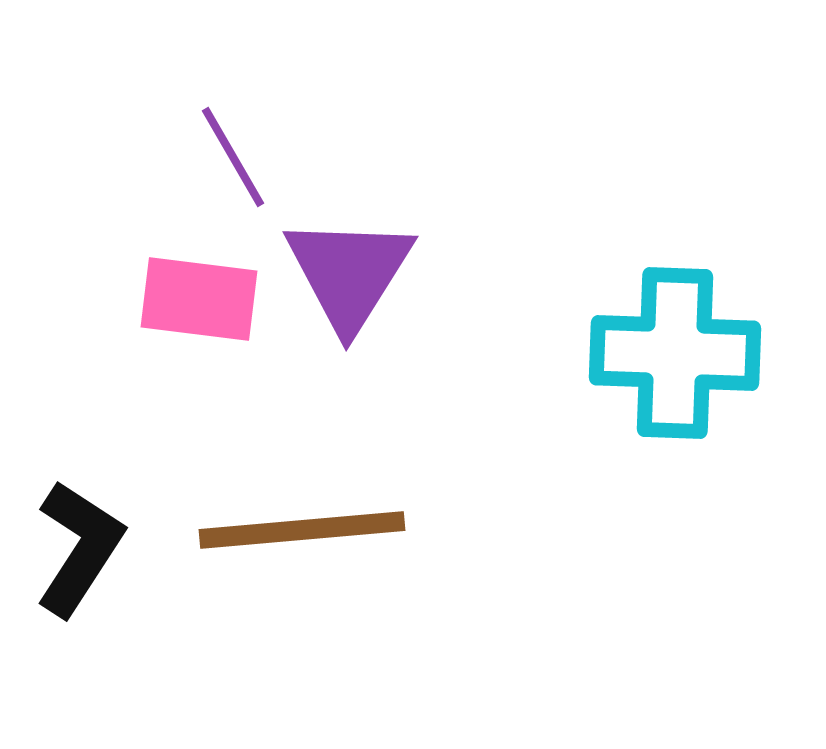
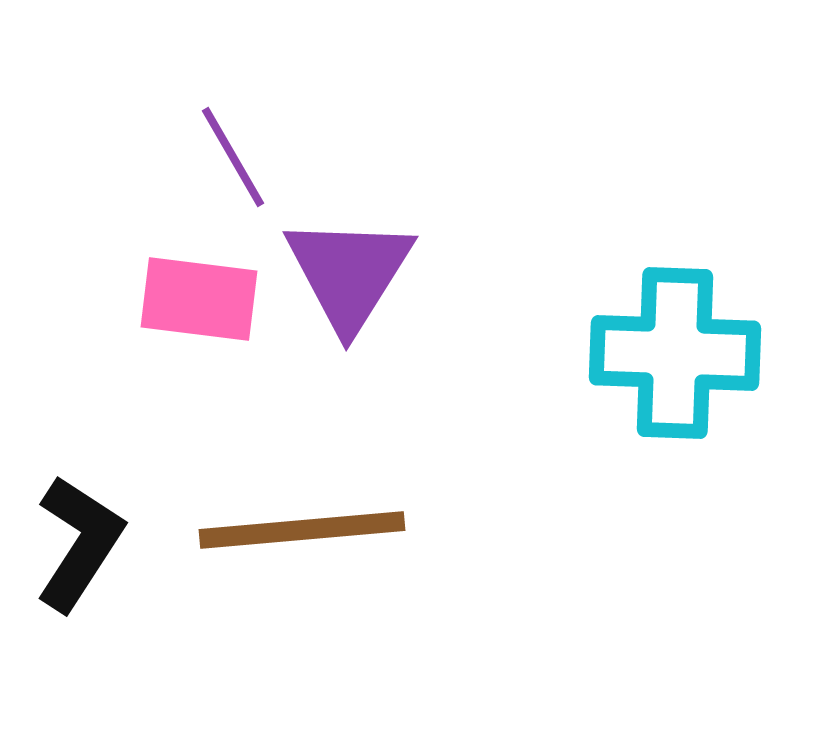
black L-shape: moved 5 px up
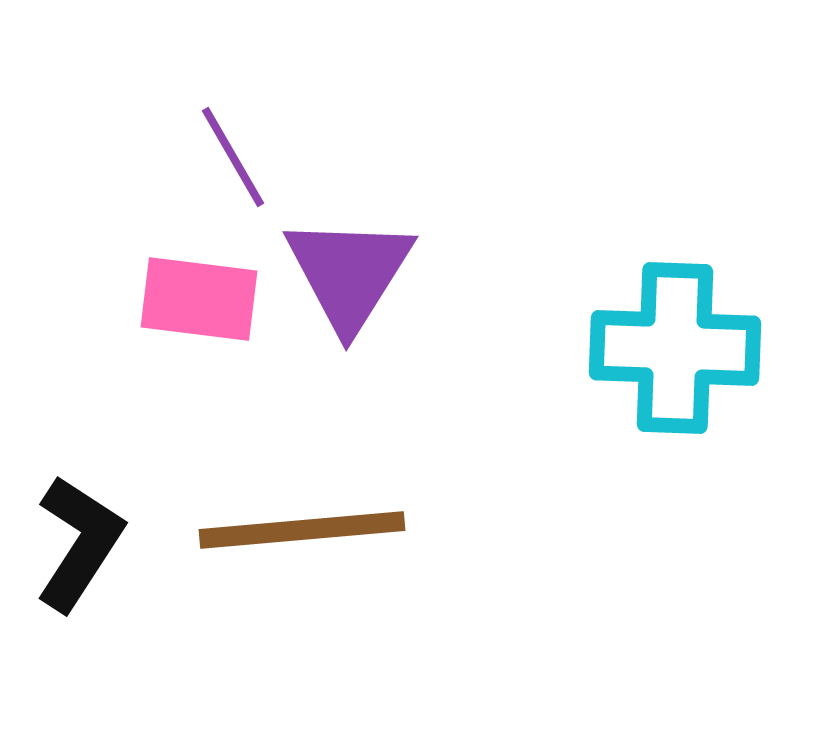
cyan cross: moved 5 px up
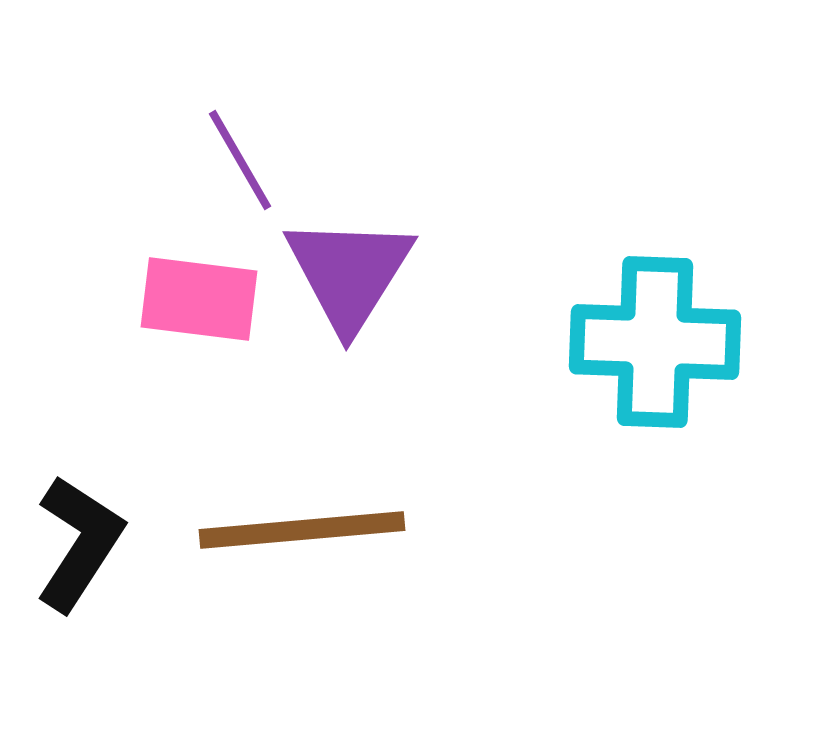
purple line: moved 7 px right, 3 px down
cyan cross: moved 20 px left, 6 px up
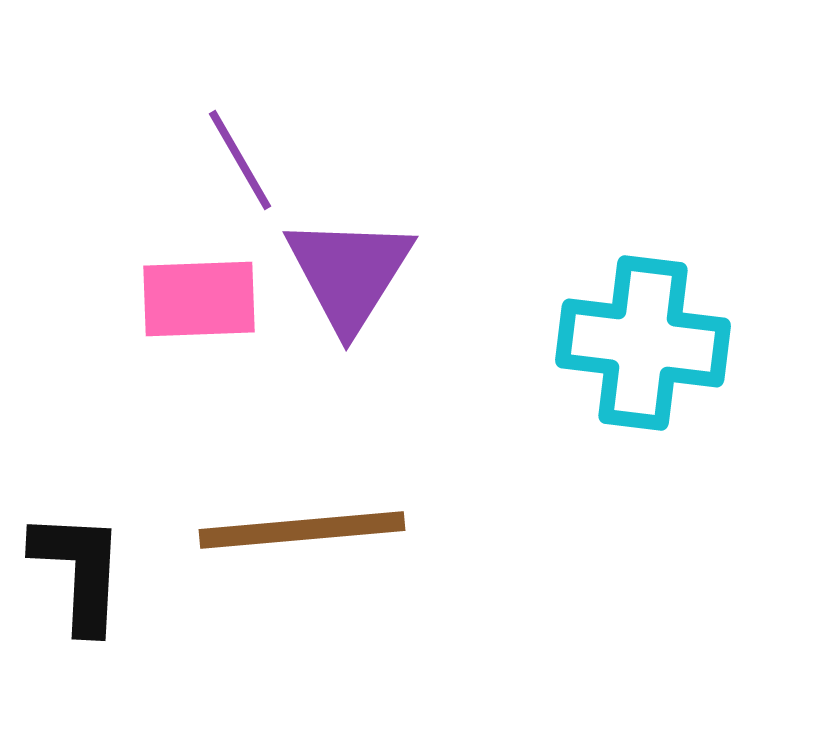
pink rectangle: rotated 9 degrees counterclockwise
cyan cross: moved 12 px left, 1 px down; rotated 5 degrees clockwise
black L-shape: moved 28 px down; rotated 30 degrees counterclockwise
